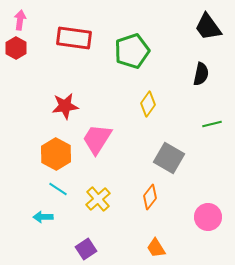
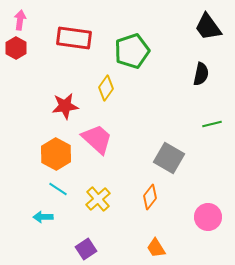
yellow diamond: moved 42 px left, 16 px up
pink trapezoid: rotated 100 degrees clockwise
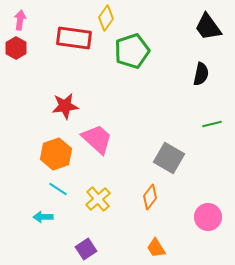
yellow diamond: moved 70 px up
orange hexagon: rotated 12 degrees clockwise
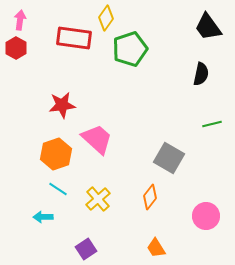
green pentagon: moved 2 px left, 2 px up
red star: moved 3 px left, 1 px up
pink circle: moved 2 px left, 1 px up
